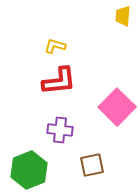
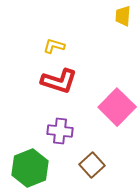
yellow L-shape: moved 1 px left
red L-shape: rotated 24 degrees clockwise
purple cross: moved 1 px down
brown square: rotated 30 degrees counterclockwise
green hexagon: moved 1 px right, 2 px up
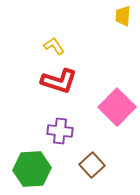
yellow L-shape: rotated 40 degrees clockwise
green hexagon: moved 2 px right, 1 px down; rotated 18 degrees clockwise
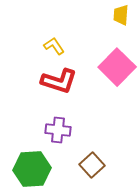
yellow trapezoid: moved 2 px left, 1 px up
pink square: moved 40 px up
purple cross: moved 2 px left, 1 px up
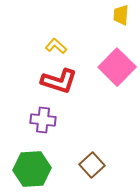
yellow L-shape: moved 2 px right; rotated 15 degrees counterclockwise
purple cross: moved 15 px left, 10 px up
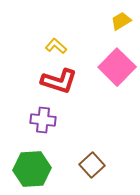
yellow trapezoid: moved 6 px down; rotated 55 degrees clockwise
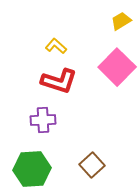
purple cross: rotated 10 degrees counterclockwise
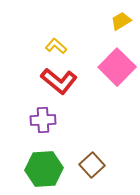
red L-shape: rotated 21 degrees clockwise
green hexagon: moved 12 px right
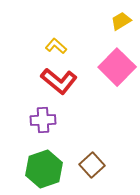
green hexagon: rotated 15 degrees counterclockwise
